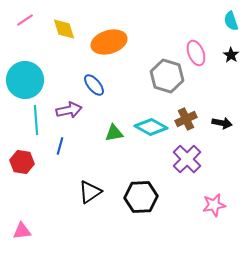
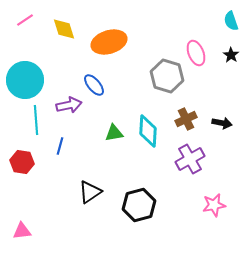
purple arrow: moved 5 px up
cyan diamond: moved 3 px left, 4 px down; rotated 64 degrees clockwise
purple cross: moved 3 px right; rotated 16 degrees clockwise
black hexagon: moved 2 px left, 8 px down; rotated 12 degrees counterclockwise
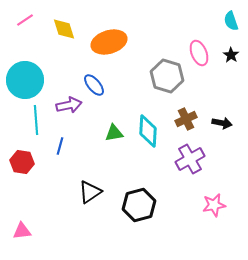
pink ellipse: moved 3 px right
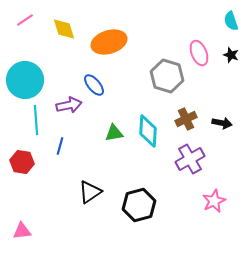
black star: rotated 14 degrees counterclockwise
pink star: moved 4 px up; rotated 15 degrees counterclockwise
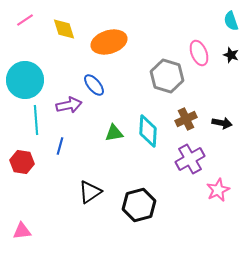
pink star: moved 4 px right, 11 px up
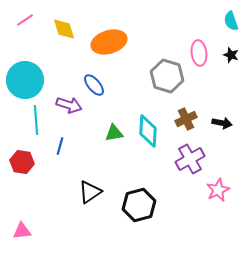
pink ellipse: rotated 15 degrees clockwise
purple arrow: rotated 30 degrees clockwise
